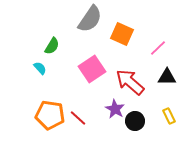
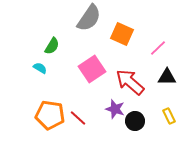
gray semicircle: moved 1 px left, 1 px up
cyan semicircle: rotated 16 degrees counterclockwise
purple star: rotated 12 degrees counterclockwise
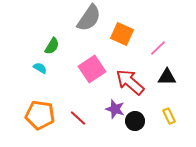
orange pentagon: moved 10 px left
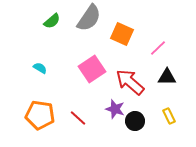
green semicircle: moved 25 px up; rotated 18 degrees clockwise
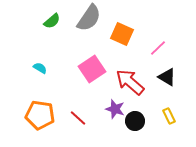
black triangle: rotated 30 degrees clockwise
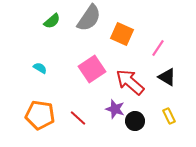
pink line: rotated 12 degrees counterclockwise
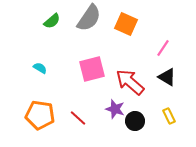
orange square: moved 4 px right, 10 px up
pink line: moved 5 px right
pink square: rotated 20 degrees clockwise
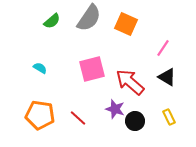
yellow rectangle: moved 1 px down
